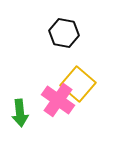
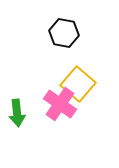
pink cross: moved 2 px right, 4 px down
green arrow: moved 3 px left
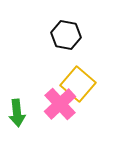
black hexagon: moved 2 px right, 2 px down
pink cross: rotated 12 degrees clockwise
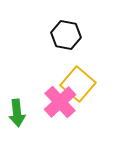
pink cross: moved 2 px up
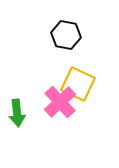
yellow square: rotated 16 degrees counterclockwise
